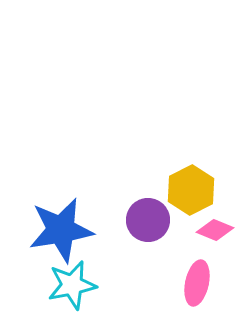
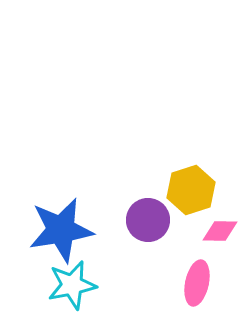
yellow hexagon: rotated 9 degrees clockwise
pink diamond: moved 5 px right, 1 px down; rotated 21 degrees counterclockwise
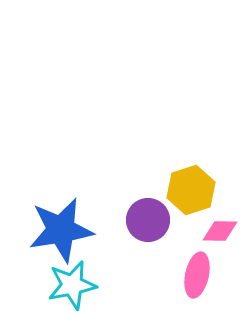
pink ellipse: moved 8 px up
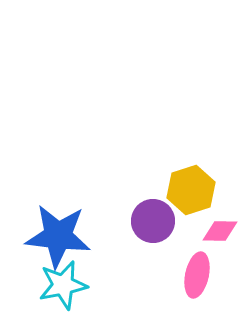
purple circle: moved 5 px right, 1 px down
blue star: moved 3 px left, 6 px down; rotated 16 degrees clockwise
cyan star: moved 9 px left
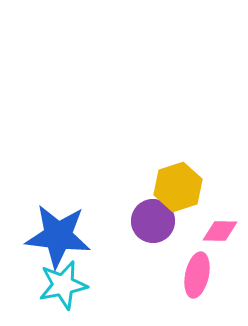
yellow hexagon: moved 13 px left, 3 px up
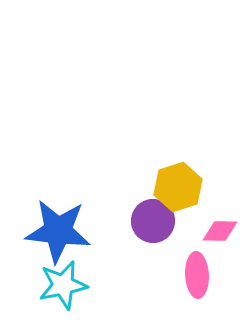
blue star: moved 5 px up
pink ellipse: rotated 15 degrees counterclockwise
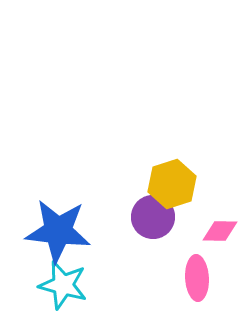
yellow hexagon: moved 6 px left, 3 px up
purple circle: moved 4 px up
pink ellipse: moved 3 px down
cyan star: rotated 27 degrees clockwise
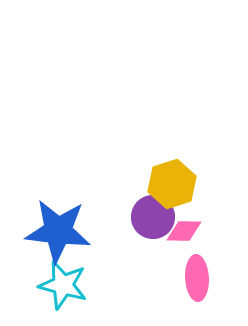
pink diamond: moved 36 px left
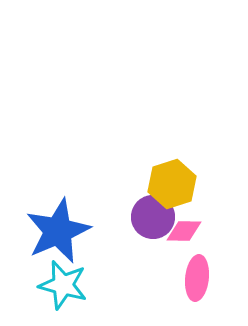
blue star: rotated 30 degrees counterclockwise
pink ellipse: rotated 9 degrees clockwise
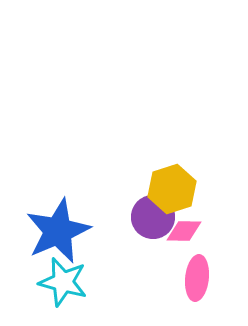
yellow hexagon: moved 5 px down
cyan star: moved 3 px up
